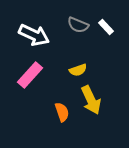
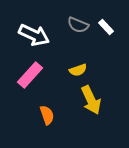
orange semicircle: moved 15 px left, 3 px down
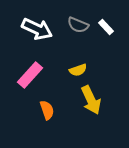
white arrow: moved 3 px right, 6 px up
orange semicircle: moved 5 px up
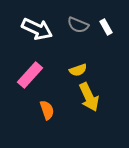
white rectangle: rotated 14 degrees clockwise
yellow arrow: moved 2 px left, 3 px up
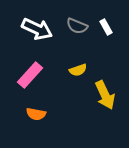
gray semicircle: moved 1 px left, 1 px down
yellow arrow: moved 16 px right, 2 px up
orange semicircle: moved 11 px left, 4 px down; rotated 120 degrees clockwise
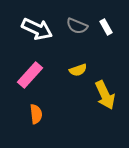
orange semicircle: rotated 108 degrees counterclockwise
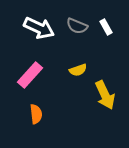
white arrow: moved 2 px right, 1 px up
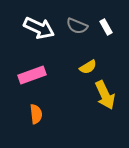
yellow semicircle: moved 10 px right, 3 px up; rotated 12 degrees counterclockwise
pink rectangle: moved 2 px right; rotated 28 degrees clockwise
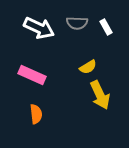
gray semicircle: moved 3 px up; rotated 20 degrees counterclockwise
pink rectangle: rotated 44 degrees clockwise
yellow arrow: moved 5 px left
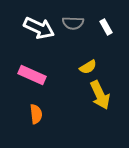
gray semicircle: moved 4 px left
